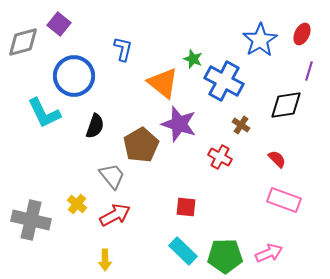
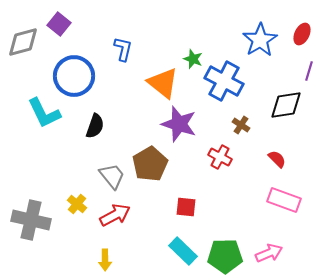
brown pentagon: moved 9 px right, 19 px down
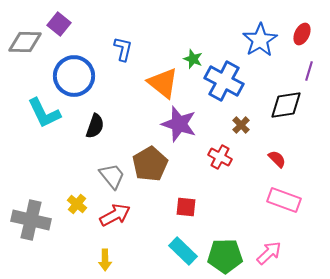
gray diamond: moved 2 px right; rotated 16 degrees clockwise
brown cross: rotated 12 degrees clockwise
pink arrow: rotated 20 degrees counterclockwise
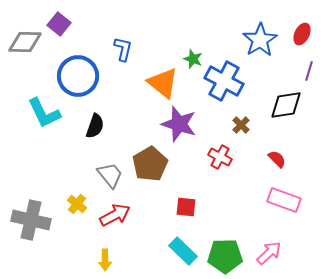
blue circle: moved 4 px right
gray trapezoid: moved 2 px left, 1 px up
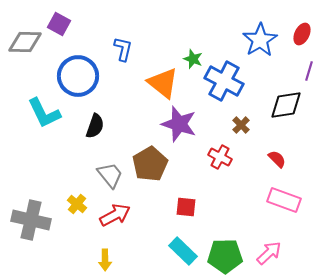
purple square: rotated 10 degrees counterclockwise
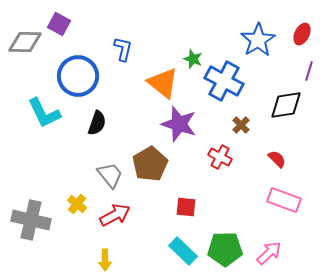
blue star: moved 2 px left
black semicircle: moved 2 px right, 3 px up
green pentagon: moved 7 px up
